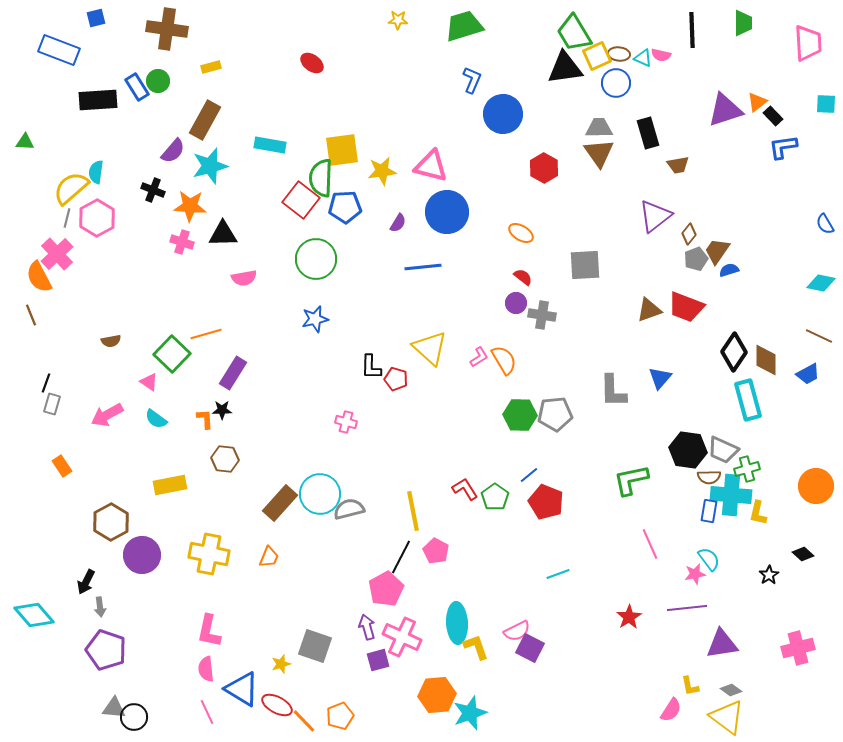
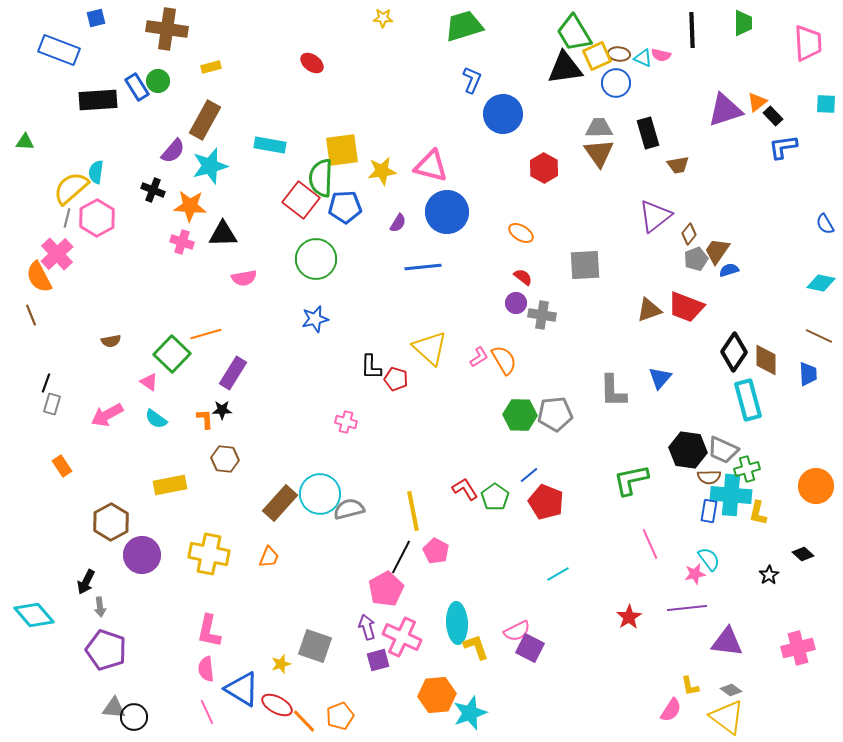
yellow star at (398, 20): moved 15 px left, 2 px up
blue trapezoid at (808, 374): rotated 65 degrees counterclockwise
cyan line at (558, 574): rotated 10 degrees counterclockwise
purple triangle at (722, 644): moved 5 px right, 2 px up; rotated 16 degrees clockwise
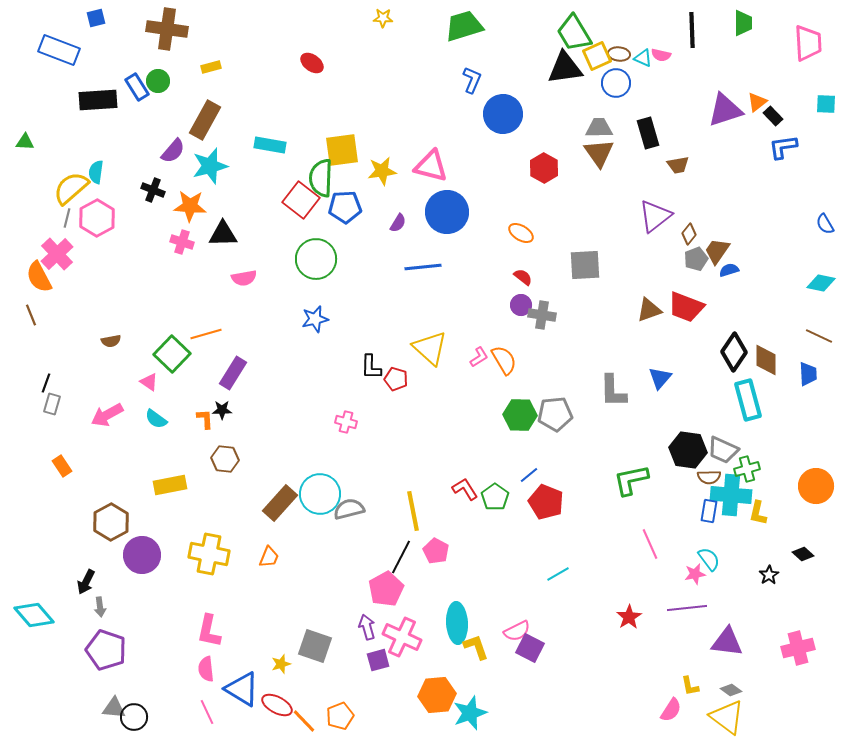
purple circle at (516, 303): moved 5 px right, 2 px down
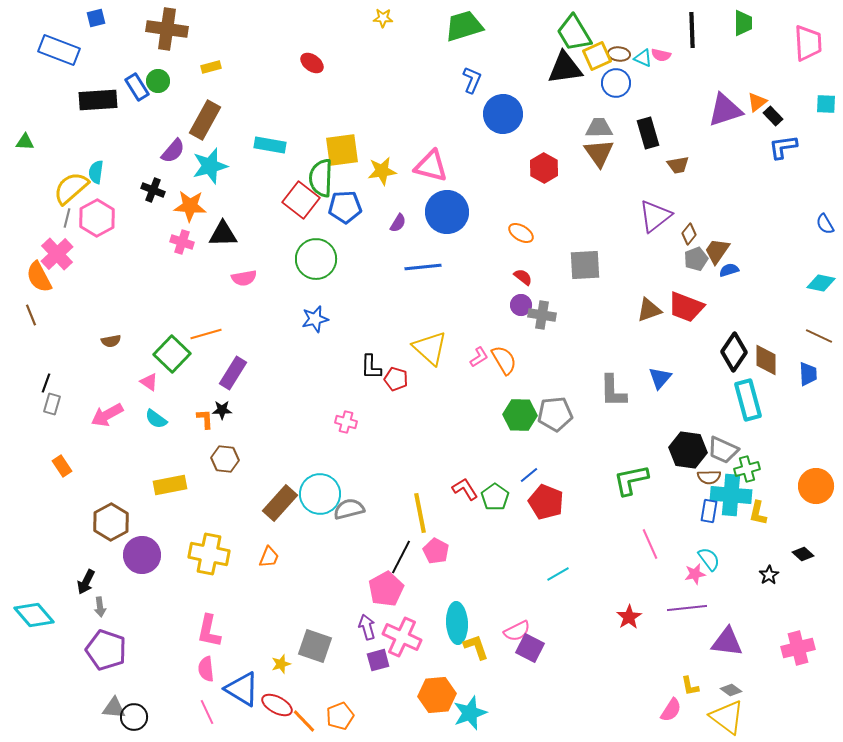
yellow line at (413, 511): moved 7 px right, 2 px down
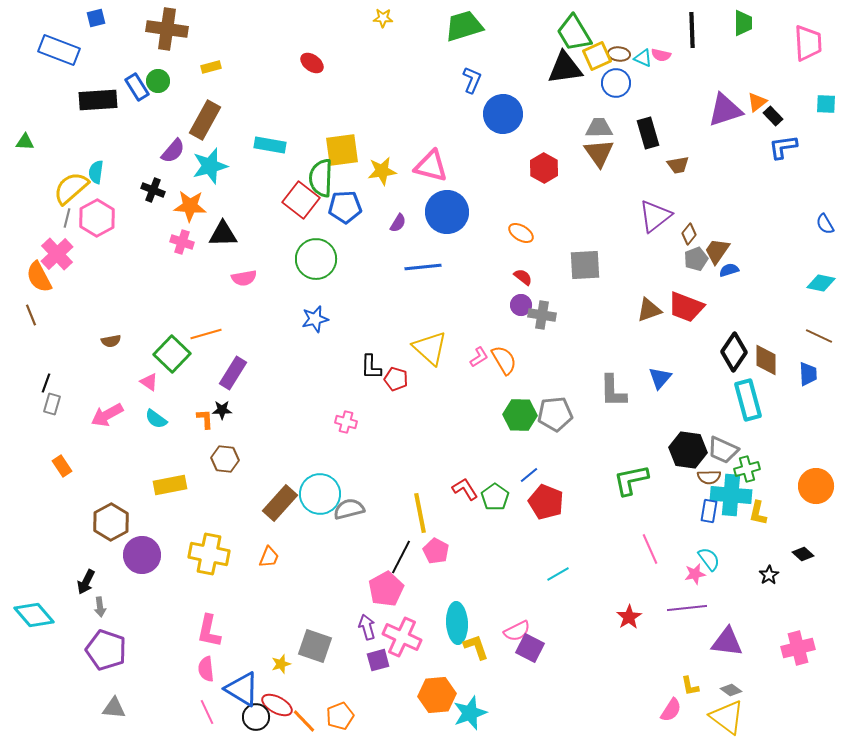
pink line at (650, 544): moved 5 px down
black circle at (134, 717): moved 122 px right
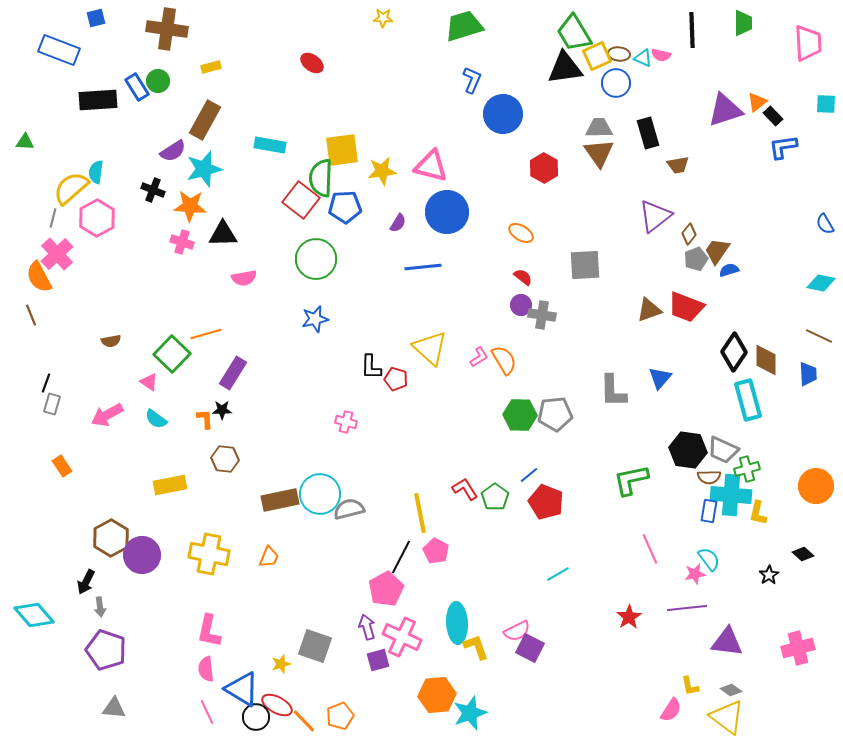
purple semicircle at (173, 151): rotated 16 degrees clockwise
cyan star at (210, 166): moved 6 px left, 3 px down
gray line at (67, 218): moved 14 px left
brown rectangle at (280, 503): moved 3 px up; rotated 36 degrees clockwise
brown hexagon at (111, 522): moved 16 px down
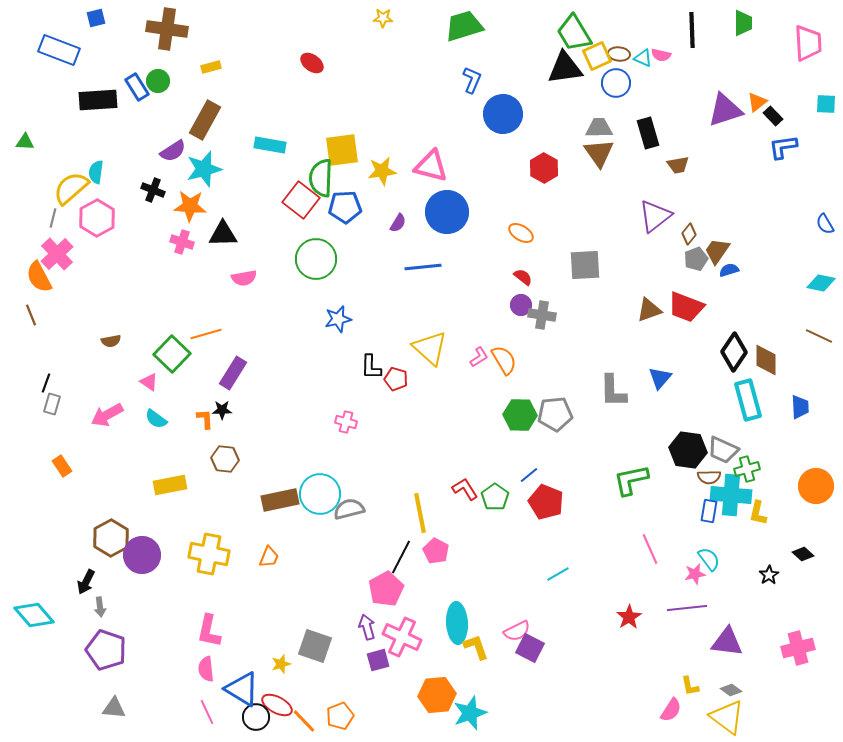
blue star at (315, 319): moved 23 px right
blue trapezoid at (808, 374): moved 8 px left, 33 px down
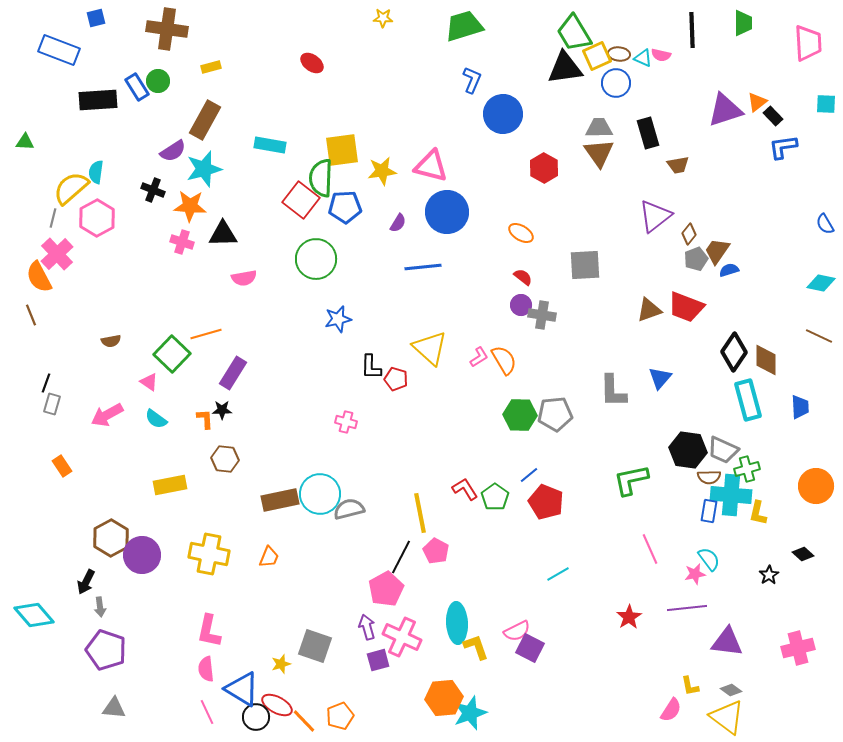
orange hexagon at (437, 695): moved 7 px right, 3 px down
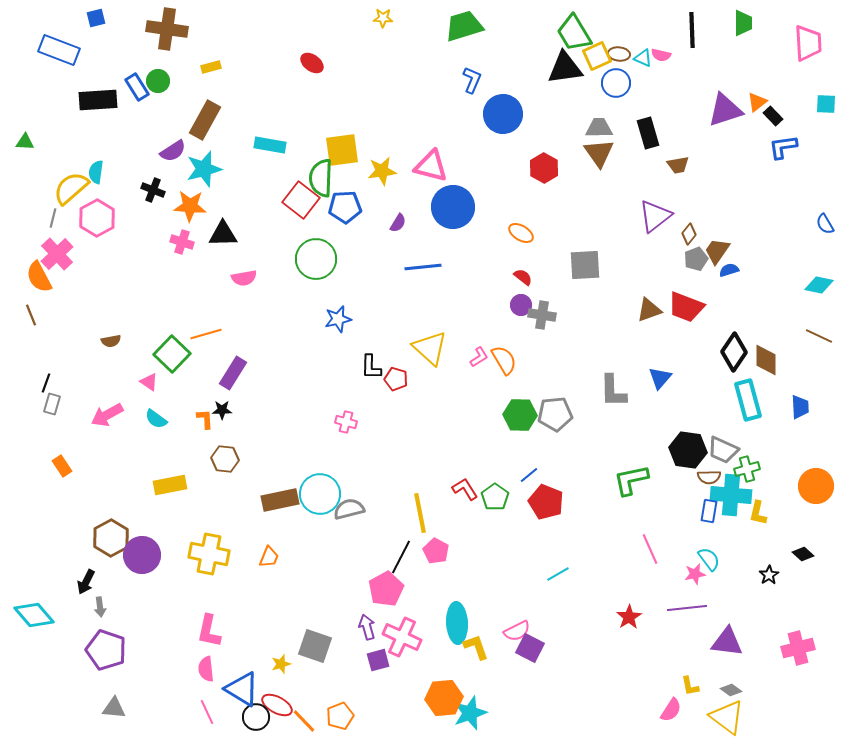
blue circle at (447, 212): moved 6 px right, 5 px up
cyan diamond at (821, 283): moved 2 px left, 2 px down
